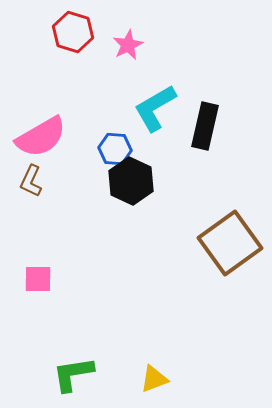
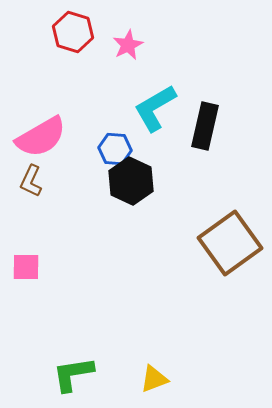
pink square: moved 12 px left, 12 px up
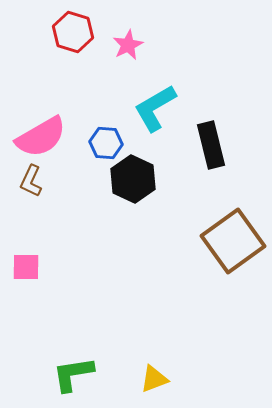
black rectangle: moved 6 px right, 19 px down; rotated 27 degrees counterclockwise
blue hexagon: moved 9 px left, 6 px up
black hexagon: moved 2 px right, 2 px up
brown square: moved 3 px right, 2 px up
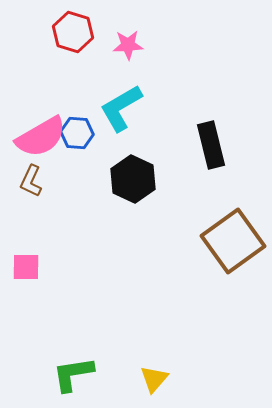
pink star: rotated 24 degrees clockwise
cyan L-shape: moved 34 px left
blue hexagon: moved 29 px left, 10 px up
yellow triangle: rotated 28 degrees counterclockwise
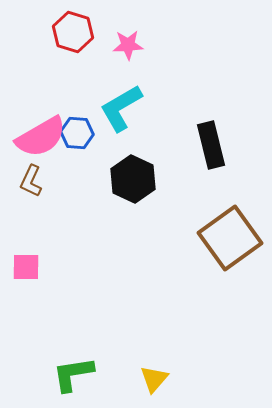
brown square: moved 3 px left, 3 px up
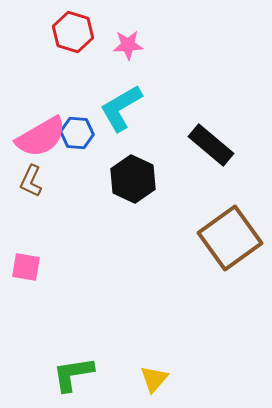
black rectangle: rotated 36 degrees counterclockwise
pink square: rotated 8 degrees clockwise
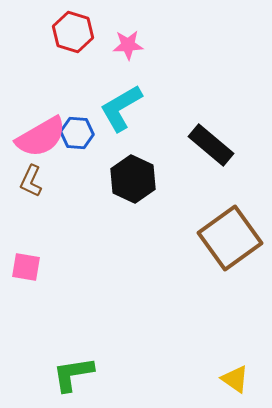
yellow triangle: moved 81 px right; rotated 36 degrees counterclockwise
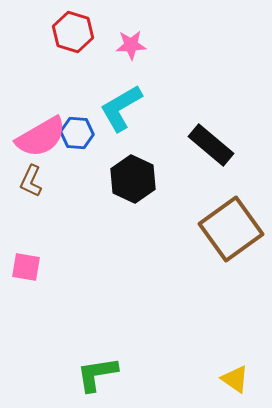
pink star: moved 3 px right
brown square: moved 1 px right, 9 px up
green L-shape: moved 24 px right
